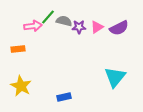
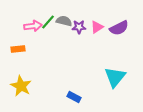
green line: moved 5 px down
blue rectangle: moved 10 px right; rotated 40 degrees clockwise
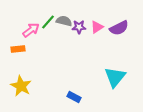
pink arrow: moved 2 px left, 4 px down; rotated 30 degrees counterclockwise
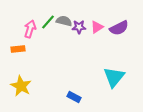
pink arrow: moved 1 px left, 1 px up; rotated 36 degrees counterclockwise
cyan triangle: moved 1 px left
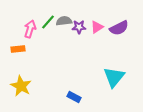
gray semicircle: rotated 21 degrees counterclockwise
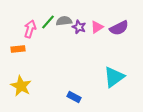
purple star: rotated 24 degrees clockwise
cyan triangle: rotated 15 degrees clockwise
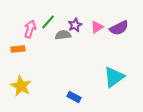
gray semicircle: moved 1 px left, 14 px down
purple star: moved 4 px left, 2 px up; rotated 24 degrees clockwise
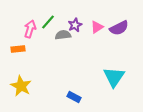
cyan triangle: rotated 20 degrees counterclockwise
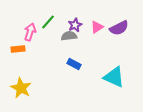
pink arrow: moved 3 px down
gray semicircle: moved 6 px right, 1 px down
cyan triangle: rotated 40 degrees counterclockwise
yellow star: moved 2 px down
blue rectangle: moved 33 px up
